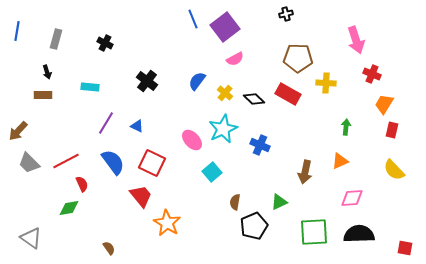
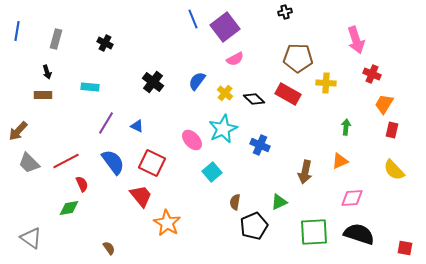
black cross at (286, 14): moved 1 px left, 2 px up
black cross at (147, 81): moved 6 px right, 1 px down
black semicircle at (359, 234): rotated 20 degrees clockwise
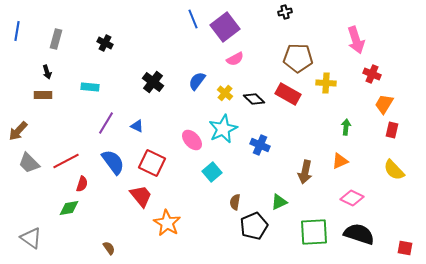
red semicircle at (82, 184): rotated 42 degrees clockwise
pink diamond at (352, 198): rotated 30 degrees clockwise
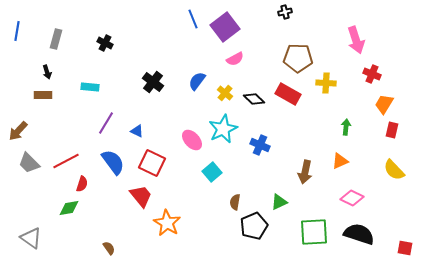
blue triangle at (137, 126): moved 5 px down
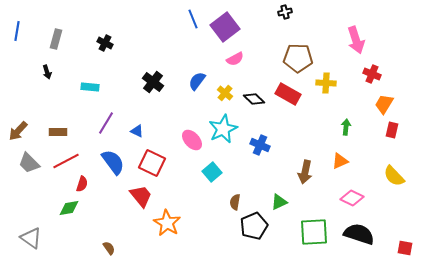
brown rectangle at (43, 95): moved 15 px right, 37 px down
yellow semicircle at (394, 170): moved 6 px down
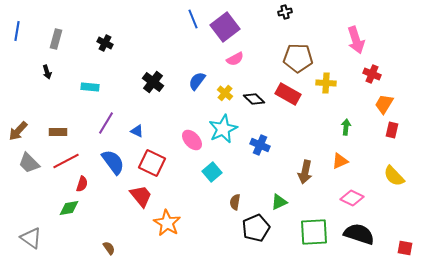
black pentagon at (254, 226): moved 2 px right, 2 px down
